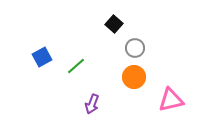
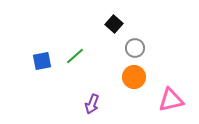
blue square: moved 4 px down; rotated 18 degrees clockwise
green line: moved 1 px left, 10 px up
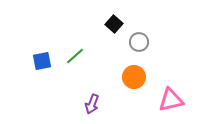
gray circle: moved 4 px right, 6 px up
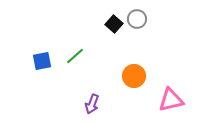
gray circle: moved 2 px left, 23 px up
orange circle: moved 1 px up
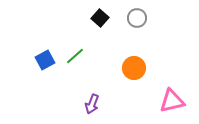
gray circle: moved 1 px up
black square: moved 14 px left, 6 px up
blue square: moved 3 px right, 1 px up; rotated 18 degrees counterclockwise
orange circle: moved 8 px up
pink triangle: moved 1 px right, 1 px down
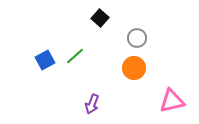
gray circle: moved 20 px down
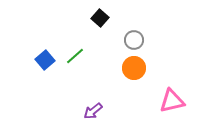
gray circle: moved 3 px left, 2 px down
blue square: rotated 12 degrees counterclockwise
purple arrow: moved 1 px right, 7 px down; rotated 30 degrees clockwise
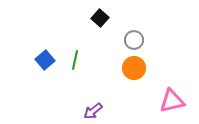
green line: moved 4 px down; rotated 36 degrees counterclockwise
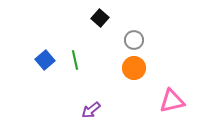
green line: rotated 24 degrees counterclockwise
purple arrow: moved 2 px left, 1 px up
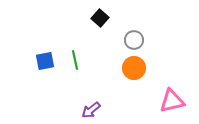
blue square: moved 1 px down; rotated 30 degrees clockwise
